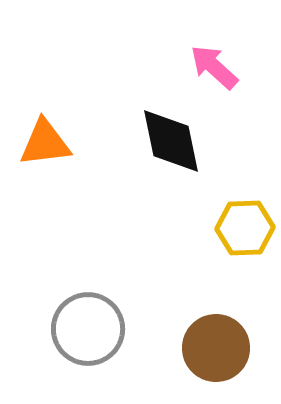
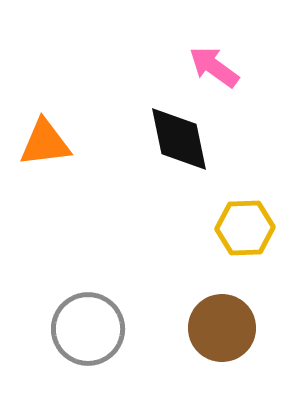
pink arrow: rotated 6 degrees counterclockwise
black diamond: moved 8 px right, 2 px up
brown circle: moved 6 px right, 20 px up
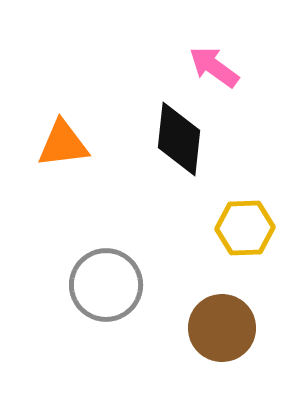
black diamond: rotated 18 degrees clockwise
orange triangle: moved 18 px right, 1 px down
gray circle: moved 18 px right, 44 px up
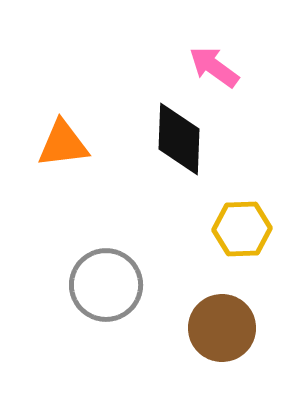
black diamond: rotated 4 degrees counterclockwise
yellow hexagon: moved 3 px left, 1 px down
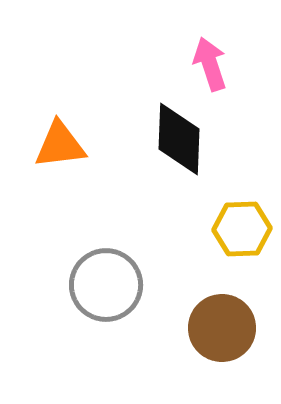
pink arrow: moved 4 px left, 3 px up; rotated 36 degrees clockwise
orange triangle: moved 3 px left, 1 px down
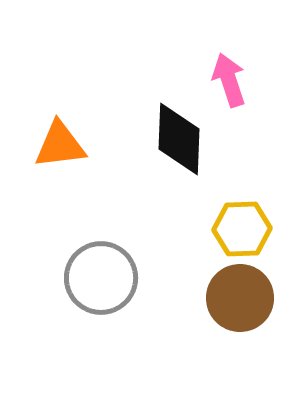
pink arrow: moved 19 px right, 16 px down
gray circle: moved 5 px left, 7 px up
brown circle: moved 18 px right, 30 px up
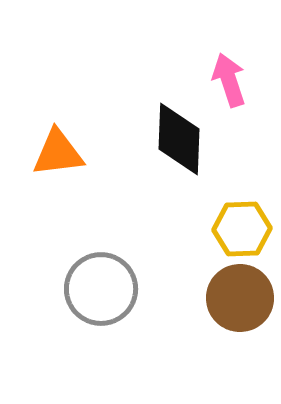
orange triangle: moved 2 px left, 8 px down
gray circle: moved 11 px down
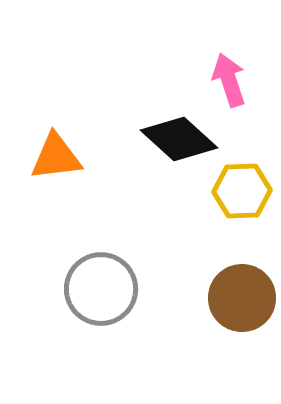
black diamond: rotated 50 degrees counterclockwise
orange triangle: moved 2 px left, 4 px down
yellow hexagon: moved 38 px up
brown circle: moved 2 px right
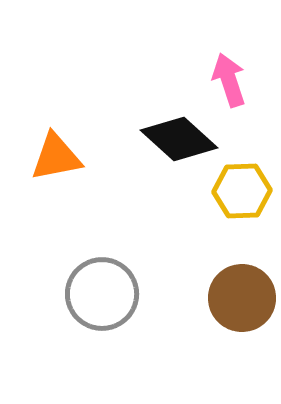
orange triangle: rotated 4 degrees counterclockwise
gray circle: moved 1 px right, 5 px down
